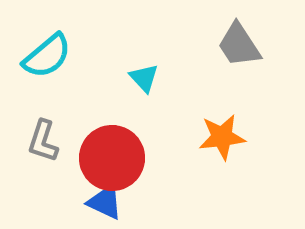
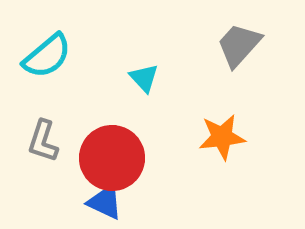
gray trapezoid: rotated 75 degrees clockwise
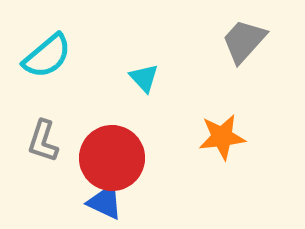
gray trapezoid: moved 5 px right, 4 px up
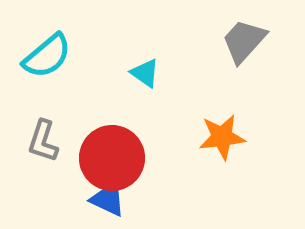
cyan triangle: moved 1 px right, 5 px up; rotated 12 degrees counterclockwise
blue triangle: moved 3 px right, 3 px up
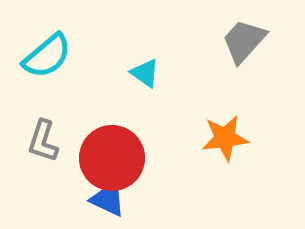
orange star: moved 3 px right, 1 px down
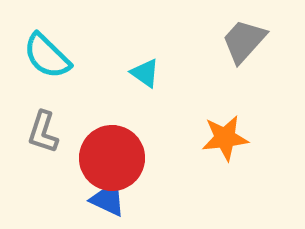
cyan semicircle: rotated 84 degrees clockwise
gray L-shape: moved 9 px up
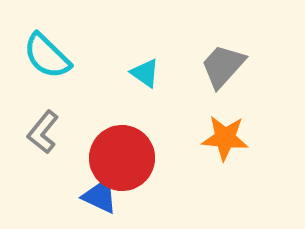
gray trapezoid: moved 21 px left, 25 px down
gray L-shape: rotated 21 degrees clockwise
orange star: rotated 12 degrees clockwise
red circle: moved 10 px right
blue triangle: moved 8 px left, 3 px up
